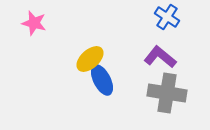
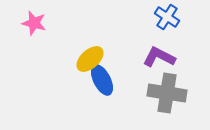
purple L-shape: moved 1 px left; rotated 12 degrees counterclockwise
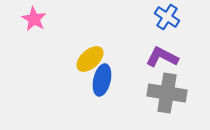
pink star: moved 4 px up; rotated 15 degrees clockwise
purple L-shape: moved 3 px right
blue ellipse: rotated 40 degrees clockwise
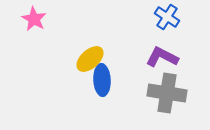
blue ellipse: rotated 16 degrees counterclockwise
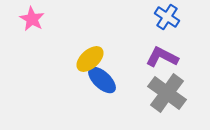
pink star: moved 2 px left
blue ellipse: rotated 44 degrees counterclockwise
gray cross: rotated 27 degrees clockwise
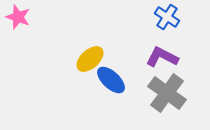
pink star: moved 14 px left, 2 px up; rotated 10 degrees counterclockwise
blue ellipse: moved 9 px right
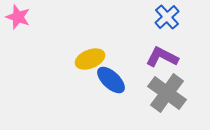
blue cross: rotated 15 degrees clockwise
yellow ellipse: rotated 20 degrees clockwise
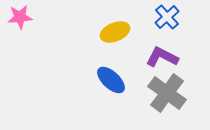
pink star: moved 2 px right; rotated 25 degrees counterclockwise
yellow ellipse: moved 25 px right, 27 px up
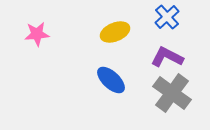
pink star: moved 17 px right, 17 px down
purple L-shape: moved 5 px right
gray cross: moved 5 px right
